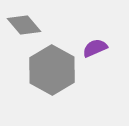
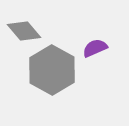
gray diamond: moved 6 px down
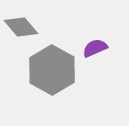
gray diamond: moved 3 px left, 4 px up
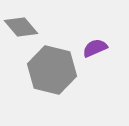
gray hexagon: rotated 15 degrees counterclockwise
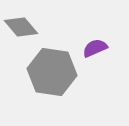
gray hexagon: moved 2 px down; rotated 6 degrees counterclockwise
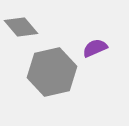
gray hexagon: rotated 21 degrees counterclockwise
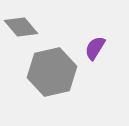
purple semicircle: rotated 35 degrees counterclockwise
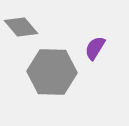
gray hexagon: rotated 15 degrees clockwise
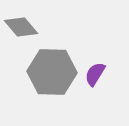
purple semicircle: moved 26 px down
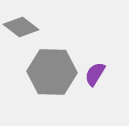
gray diamond: rotated 12 degrees counterclockwise
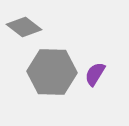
gray diamond: moved 3 px right
